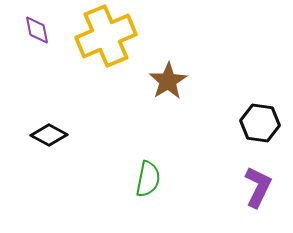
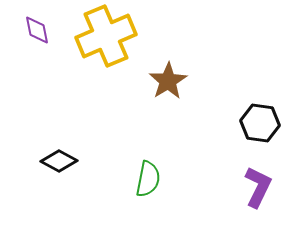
black diamond: moved 10 px right, 26 px down
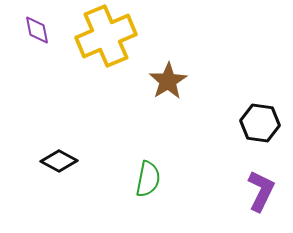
purple L-shape: moved 3 px right, 4 px down
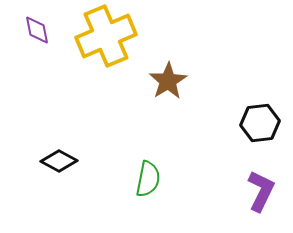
black hexagon: rotated 15 degrees counterclockwise
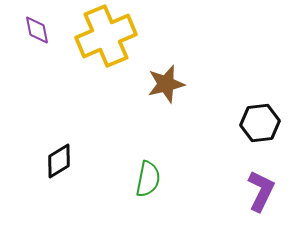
brown star: moved 2 px left, 3 px down; rotated 18 degrees clockwise
black diamond: rotated 60 degrees counterclockwise
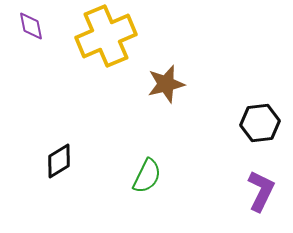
purple diamond: moved 6 px left, 4 px up
green semicircle: moved 1 px left, 3 px up; rotated 15 degrees clockwise
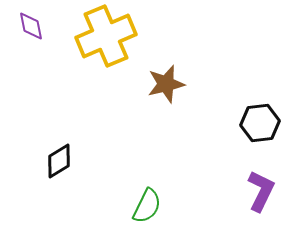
green semicircle: moved 30 px down
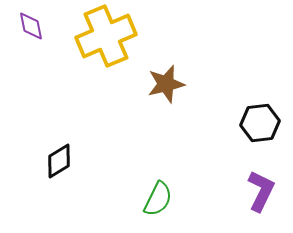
green semicircle: moved 11 px right, 7 px up
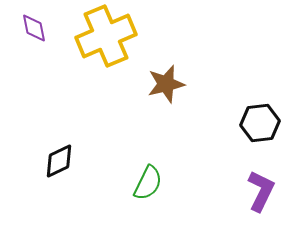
purple diamond: moved 3 px right, 2 px down
black diamond: rotated 6 degrees clockwise
green semicircle: moved 10 px left, 16 px up
